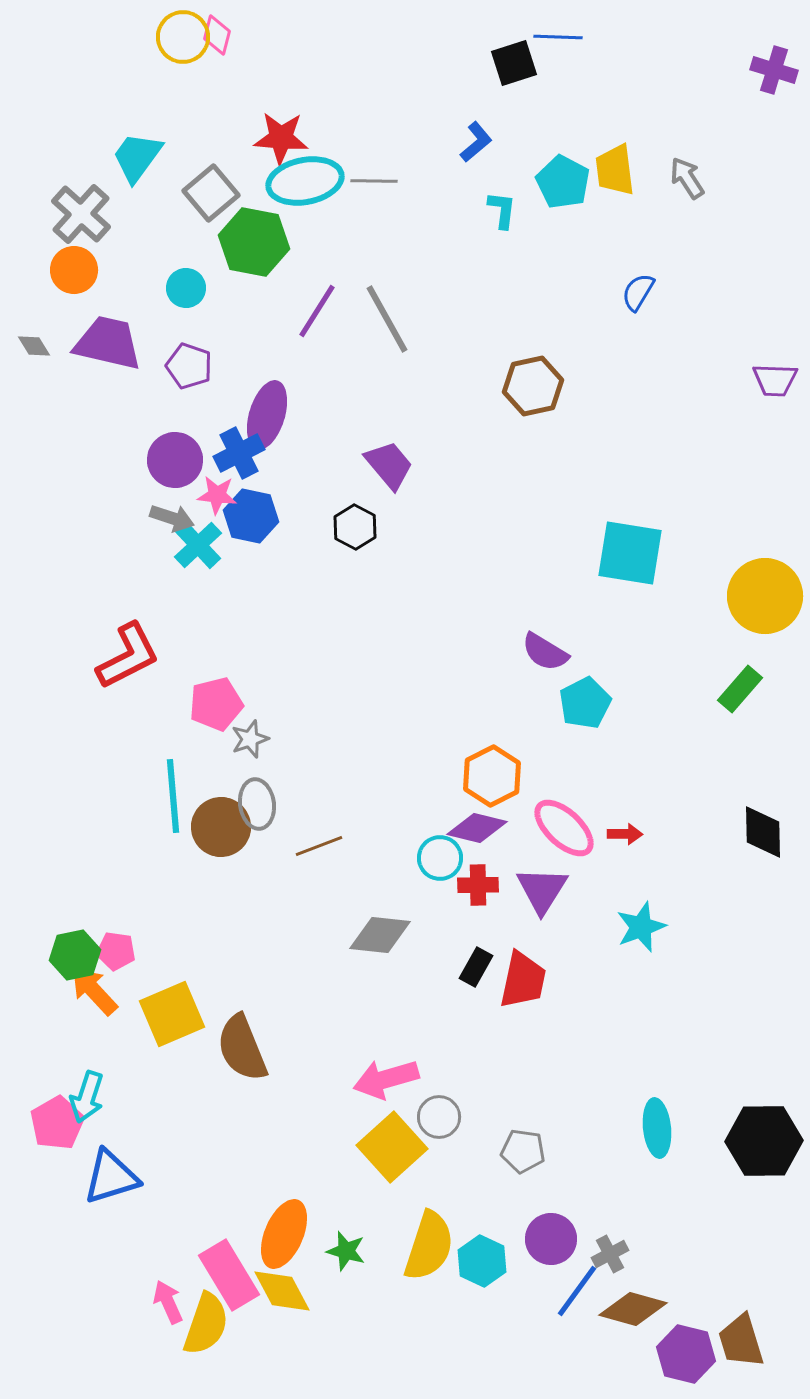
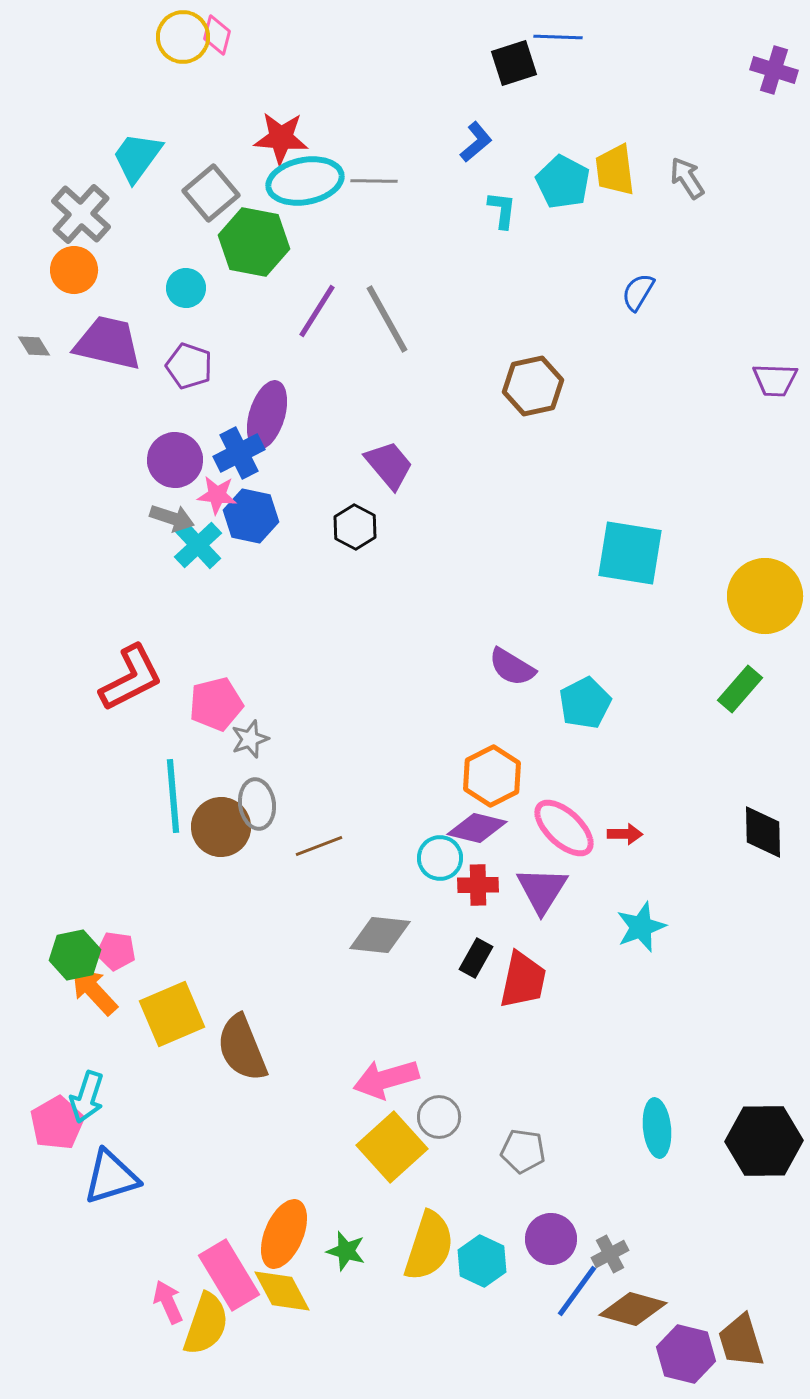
purple semicircle at (545, 652): moved 33 px left, 15 px down
red L-shape at (128, 656): moved 3 px right, 22 px down
black rectangle at (476, 967): moved 9 px up
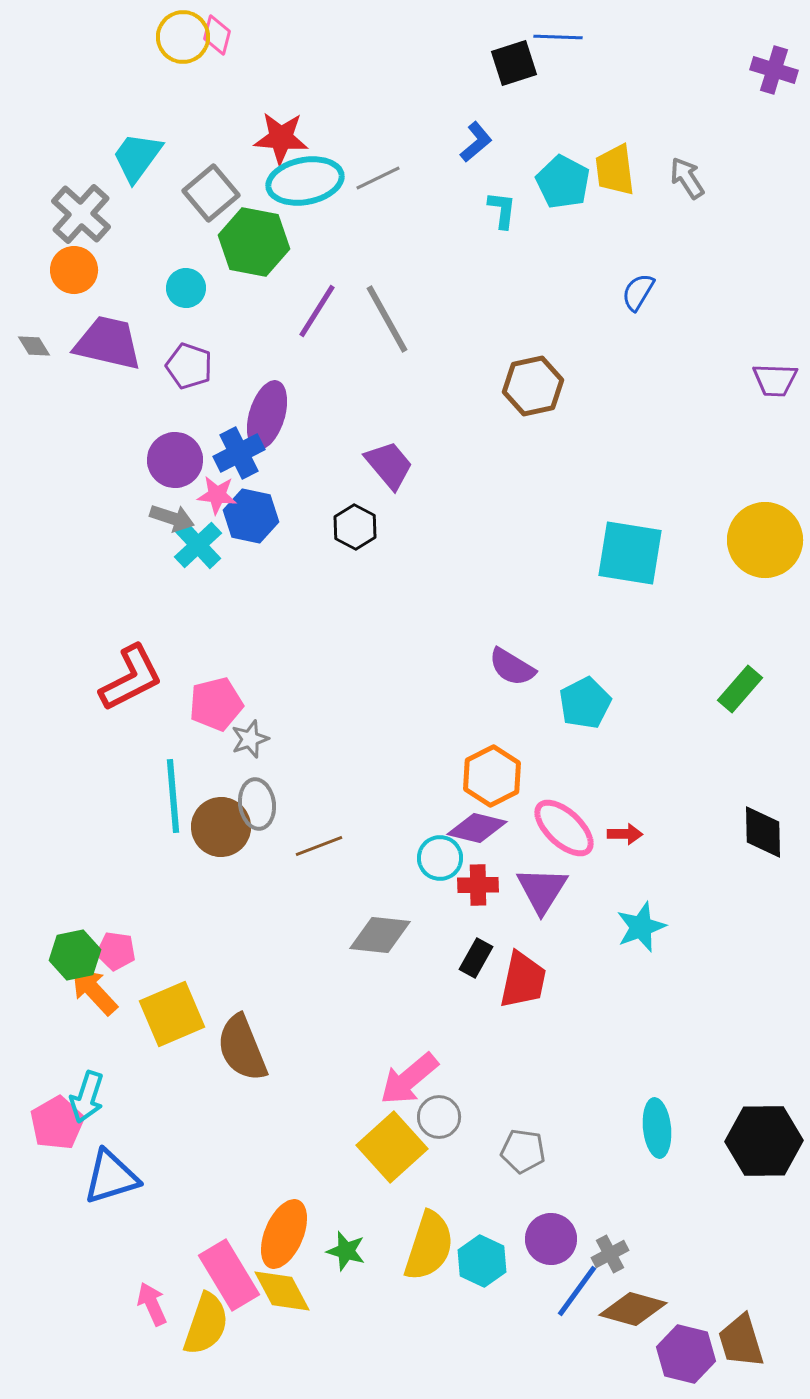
gray line at (374, 181): moved 4 px right, 3 px up; rotated 27 degrees counterclockwise
yellow circle at (765, 596): moved 56 px up
pink arrow at (386, 1079): moved 23 px right; rotated 24 degrees counterclockwise
pink arrow at (168, 1302): moved 16 px left, 2 px down
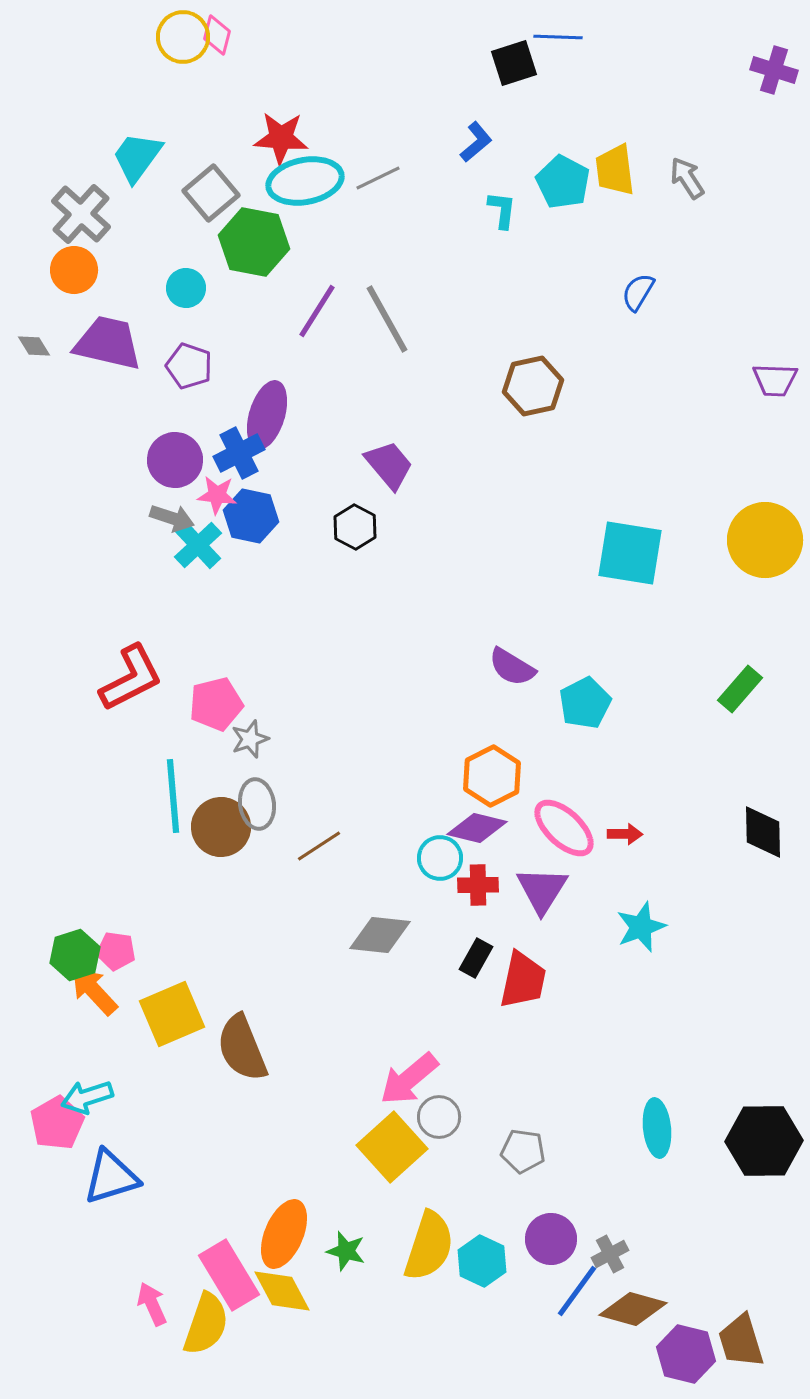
brown line at (319, 846): rotated 12 degrees counterclockwise
green hexagon at (75, 955): rotated 6 degrees counterclockwise
cyan arrow at (87, 1097): rotated 54 degrees clockwise
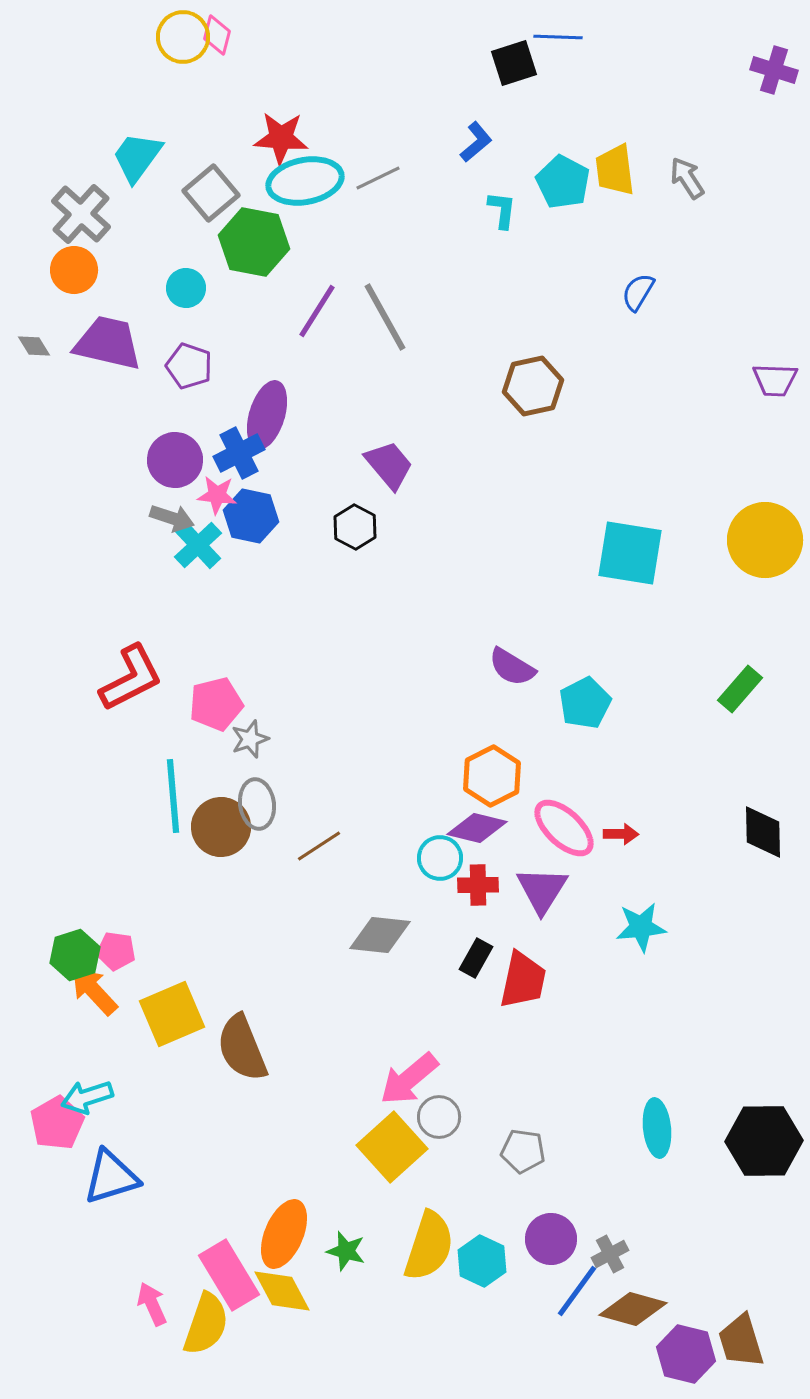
gray line at (387, 319): moved 2 px left, 2 px up
red arrow at (625, 834): moved 4 px left
cyan star at (641, 927): rotated 15 degrees clockwise
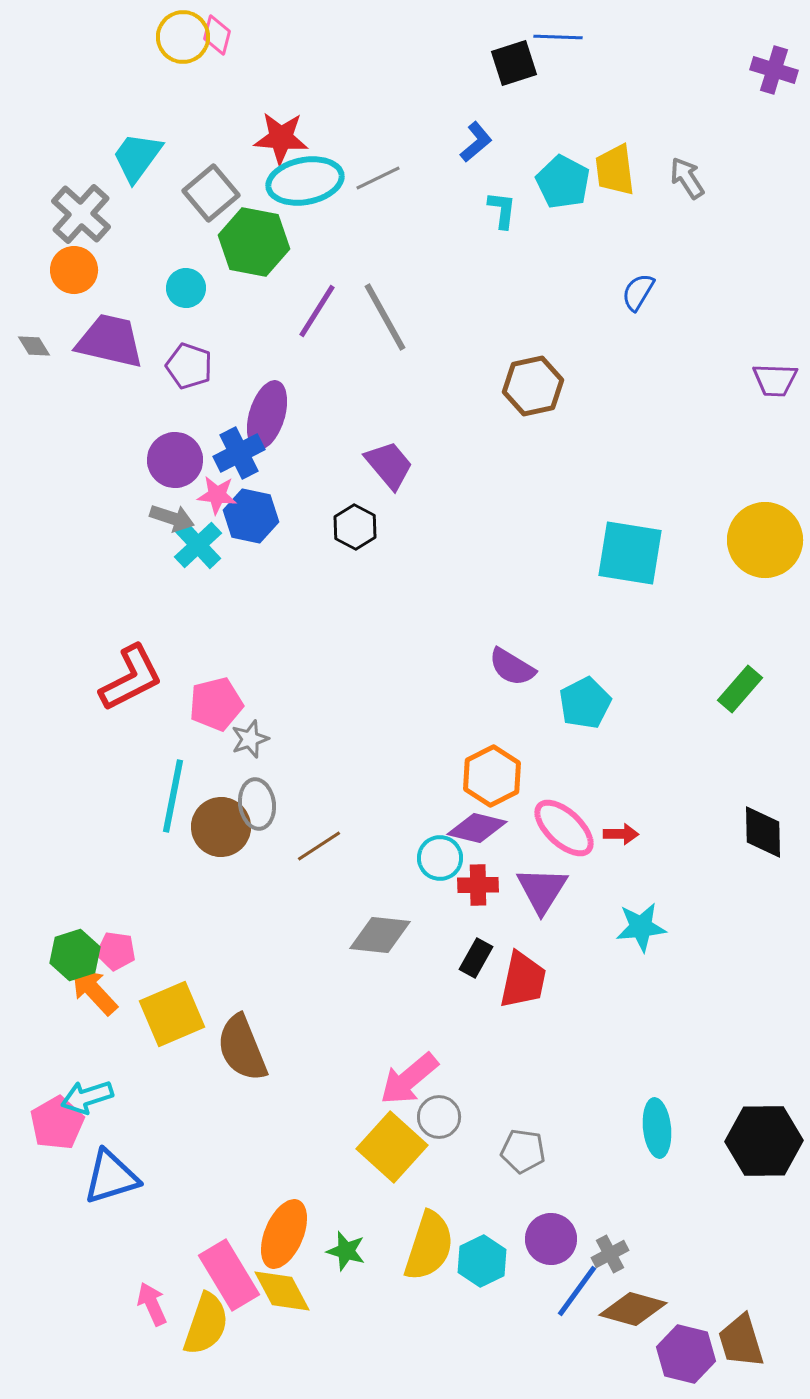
purple trapezoid at (108, 343): moved 2 px right, 2 px up
cyan line at (173, 796): rotated 16 degrees clockwise
yellow square at (392, 1147): rotated 6 degrees counterclockwise
cyan hexagon at (482, 1261): rotated 9 degrees clockwise
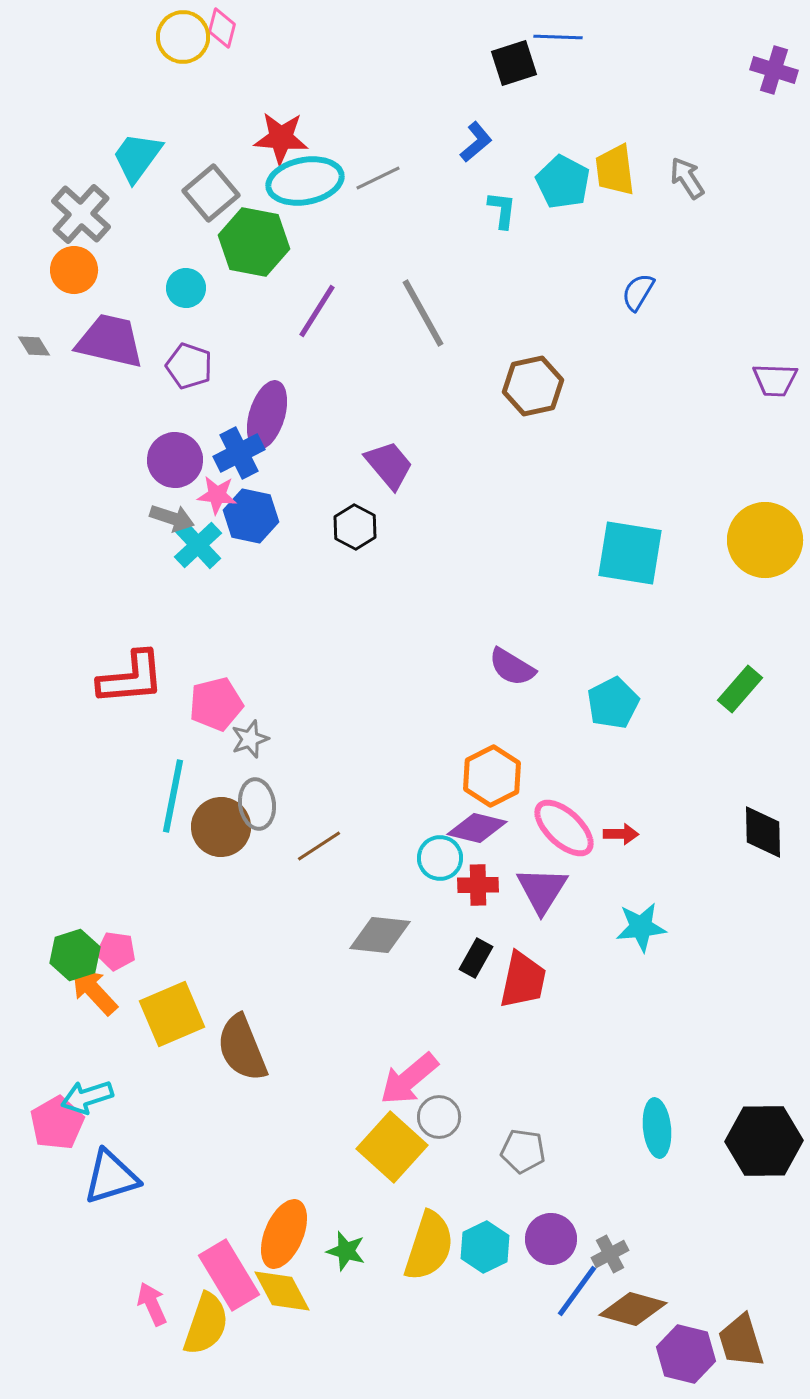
pink diamond at (217, 35): moved 5 px right, 7 px up
gray line at (385, 317): moved 38 px right, 4 px up
red L-shape at (131, 678): rotated 22 degrees clockwise
cyan pentagon at (585, 703): moved 28 px right
cyan hexagon at (482, 1261): moved 3 px right, 14 px up
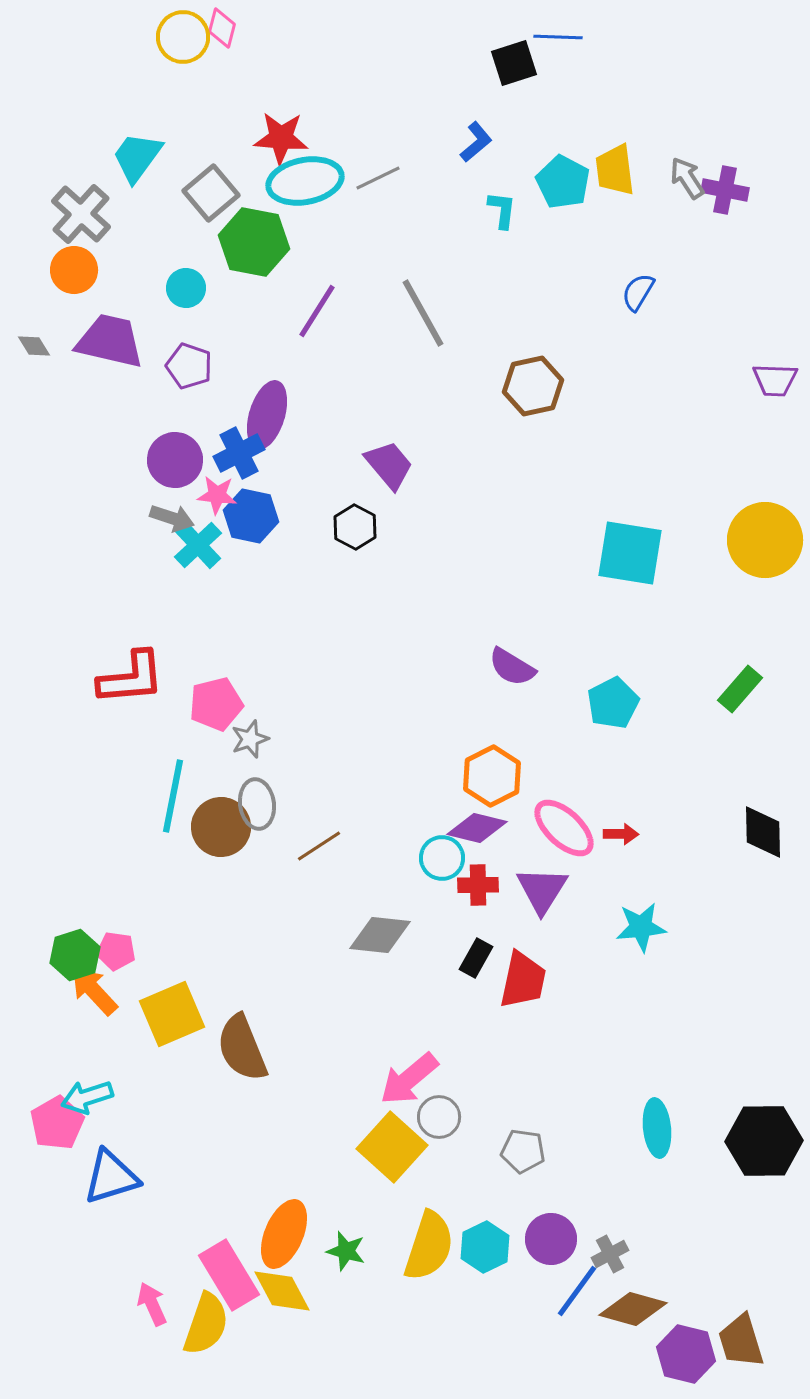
purple cross at (774, 70): moved 49 px left, 120 px down; rotated 6 degrees counterclockwise
cyan circle at (440, 858): moved 2 px right
